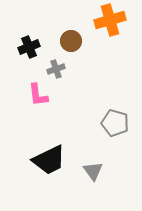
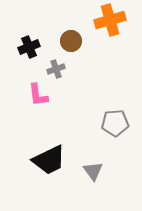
gray pentagon: rotated 20 degrees counterclockwise
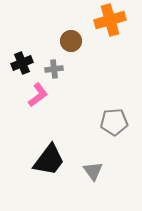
black cross: moved 7 px left, 16 px down
gray cross: moved 2 px left; rotated 12 degrees clockwise
pink L-shape: rotated 120 degrees counterclockwise
gray pentagon: moved 1 px left, 1 px up
black trapezoid: rotated 27 degrees counterclockwise
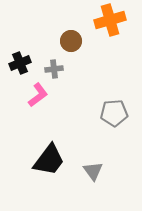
black cross: moved 2 px left
gray pentagon: moved 9 px up
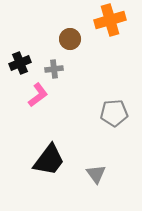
brown circle: moved 1 px left, 2 px up
gray triangle: moved 3 px right, 3 px down
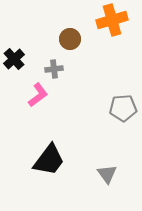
orange cross: moved 2 px right
black cross: moved 6 px left, 4 px up; rotated 20 degrees counterclockwise
gray pentagon: moved 9 px right, 5 px up
gray triangle: moved 11 px right
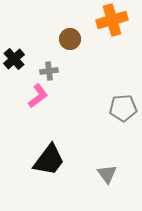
gray cross: moved 5 px left, 2 px down
pink L-shape: moved 1 px down
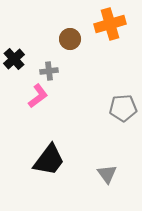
orange cross: moved 2 px left, 4 px down
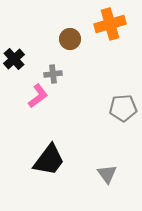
gray cross: moved 4 px right, 3 px down
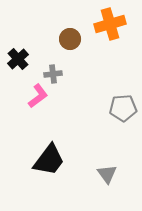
black cross: moved 4 px right
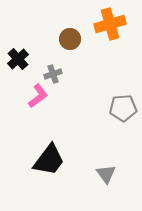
gray cross: rotated 12 degrees counterclockwise
gray triangle: moved 1 px left
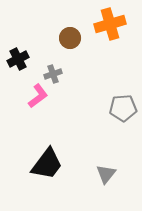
brown circle: moved 1 px up
black cross: rotated 15 degrees clockwise
black trapezoid: moved 2 px left, 4 px down
gray triangle: rotated 15 degrees clockwise
